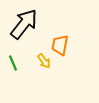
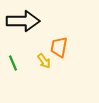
black arrow: moved 1 px left, 3 px up; rotated 52 degrees clockwise
orange trapezoid: moved 1 px left, 2 px down
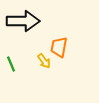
green line: moved 2 px left, 1 px down
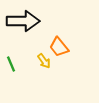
orange trapezoid: rotated 50 degrees counterclockwise
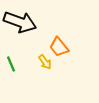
black arrow: moved 3 px left, 1 px down; rotated 20 degrees clockwise
yellow arrow: moved 1 px right, 1 px down
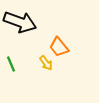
yellow arrow: moved 1 px right, 1 px down
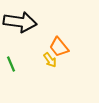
black arrow: rotated 12 degrees counterclockwise
yellow arrow: moved 4 px right, 3 px up
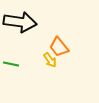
green line: rotated 56 degrees counterclockwise
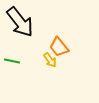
black arrow: rotated 44 degrees clockwise
green line: moved 1 px right, 3 px up
